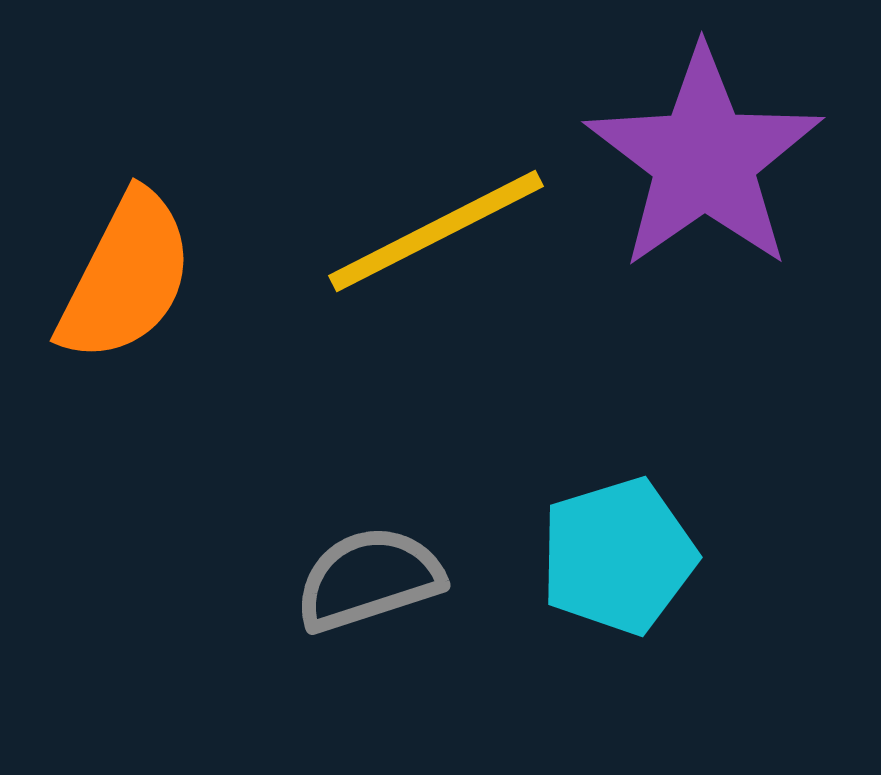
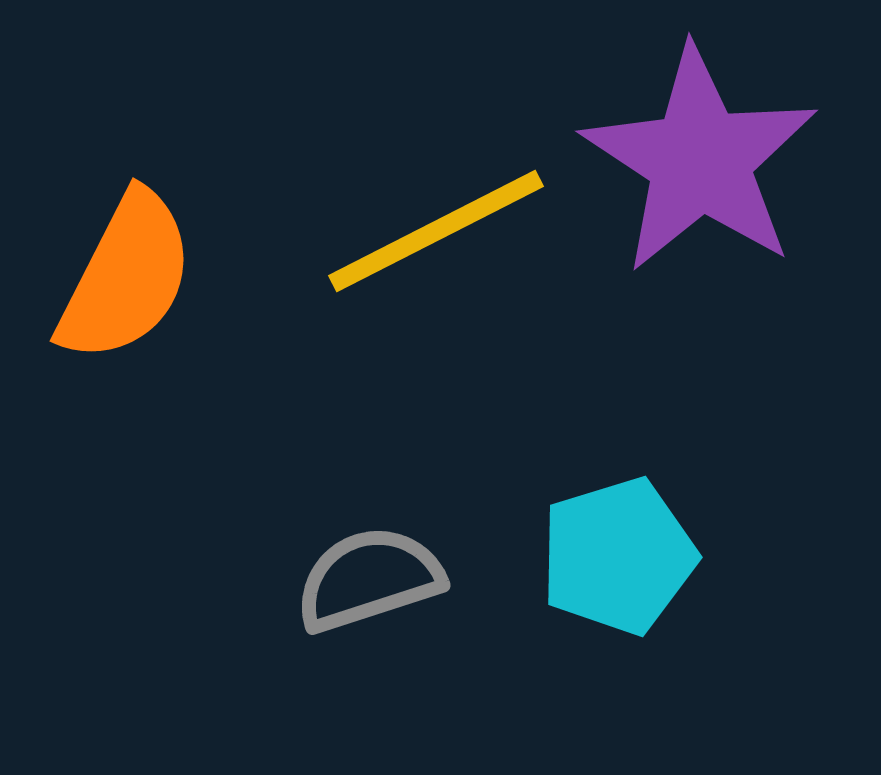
purple star: moved 4 px left, 1 px down; rotated 4 degrees counterclockwise
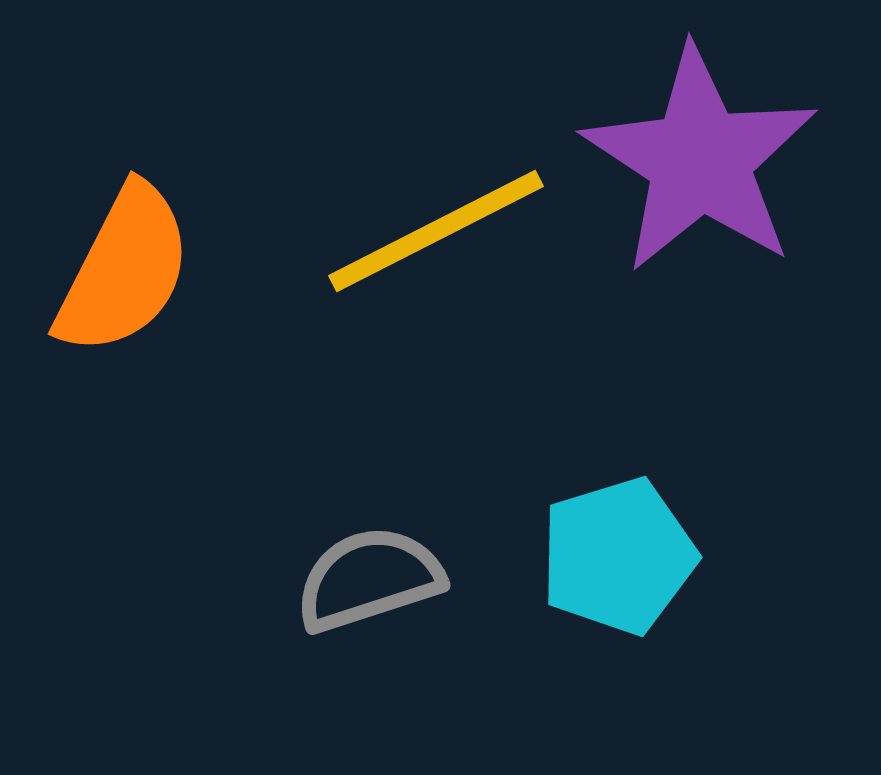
orange semicircle: moved 2 px left, 7 px up
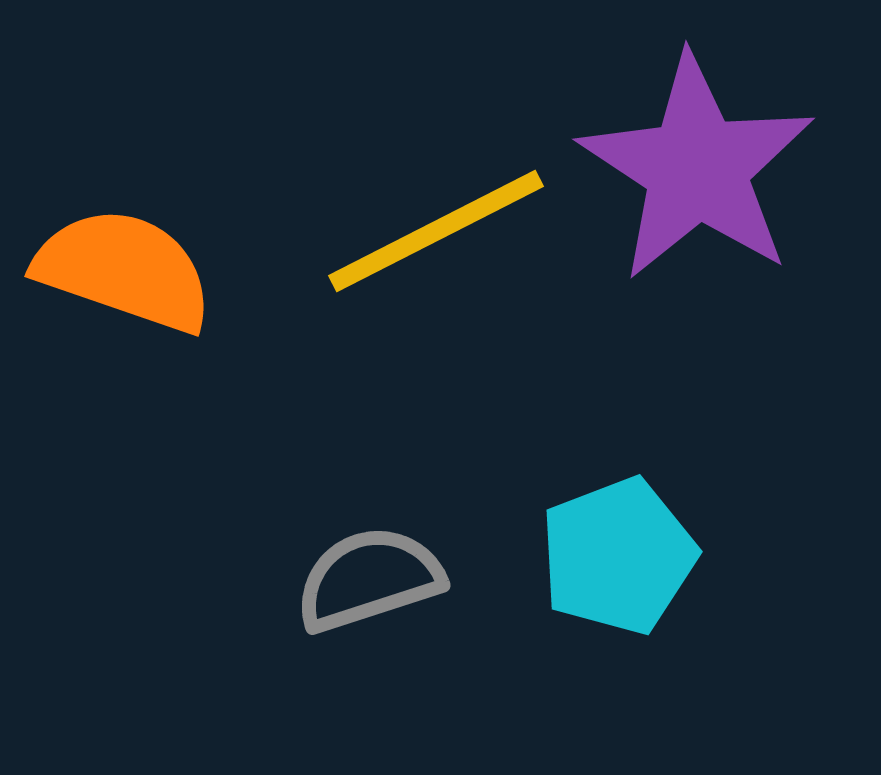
purple star: moved 3 px left, 8 px down
orange semicircle: rotated 98 degrees counterclockwise
cyan pentagon: rotated 4 degrees counterclockwise
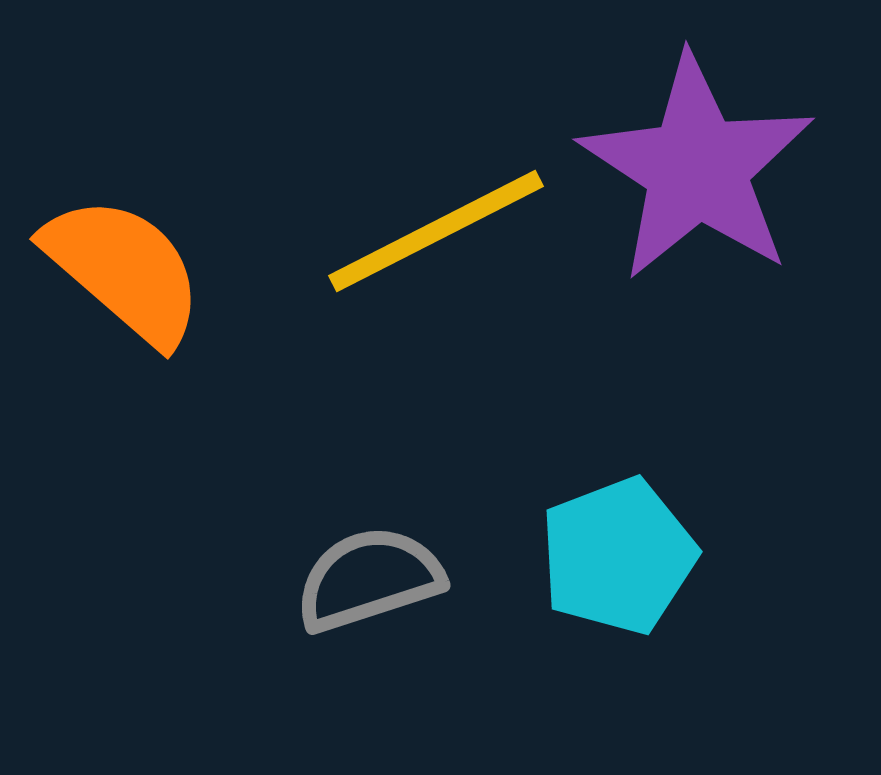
orange semicircle: rotated 22 degrees clockwise
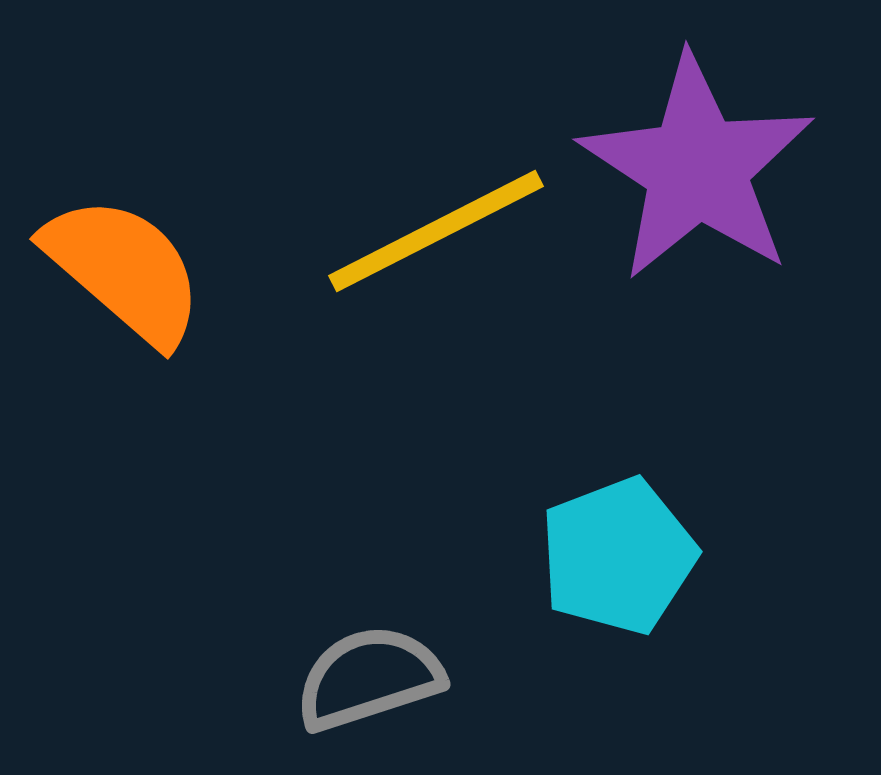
gray semicircle: moved 99 px down
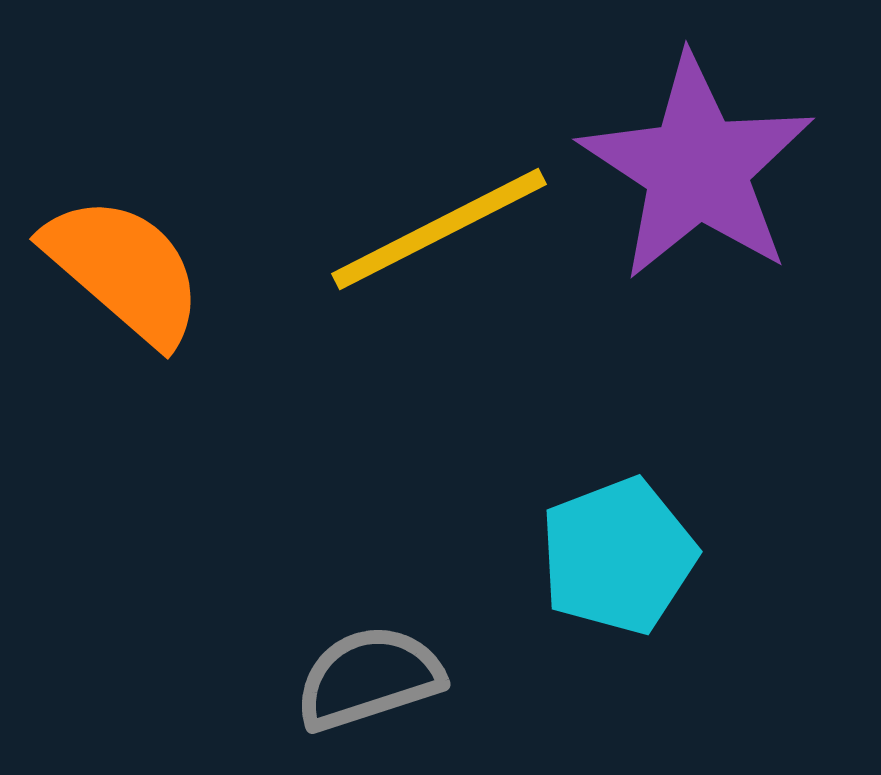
yellow line: moved 3 px right, 2 px up
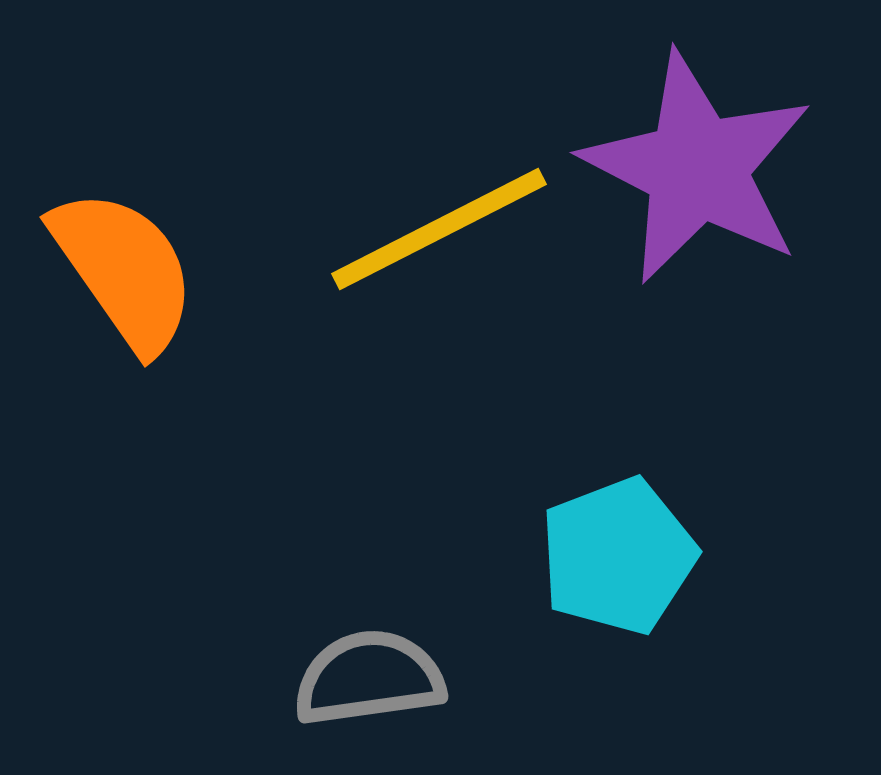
purple star: rotated 6 degrees counterclockwise
orange semicircle: rotated 14 degrees clockwise
gray semicircle: rotated 10 degrees clockwise
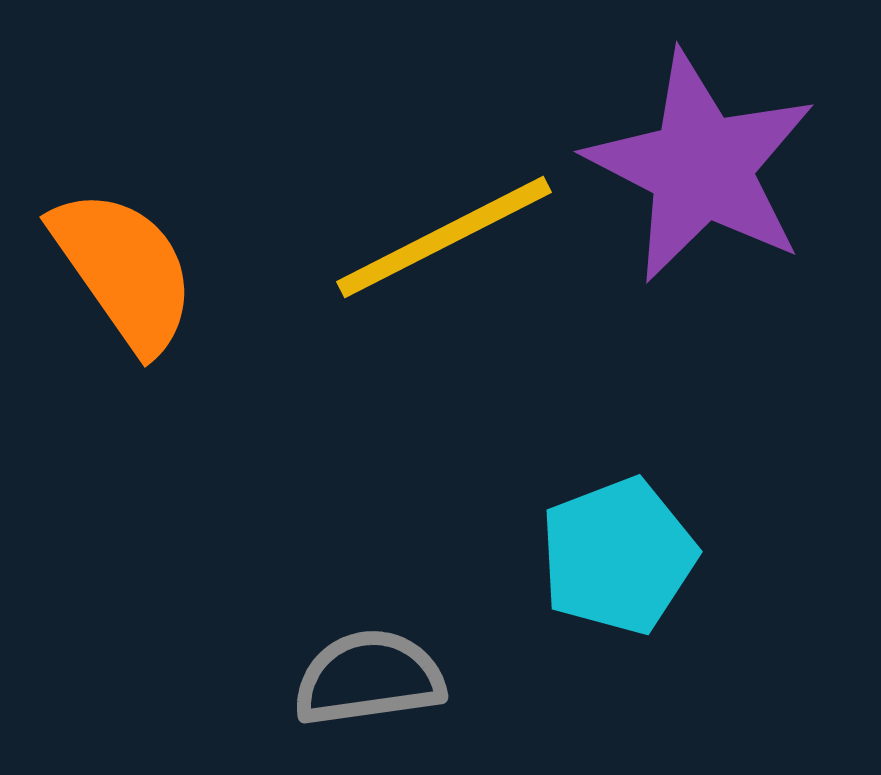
purple star: moved 4 px right, 1 px up
yellow line: moved 5 px right, 8 px down
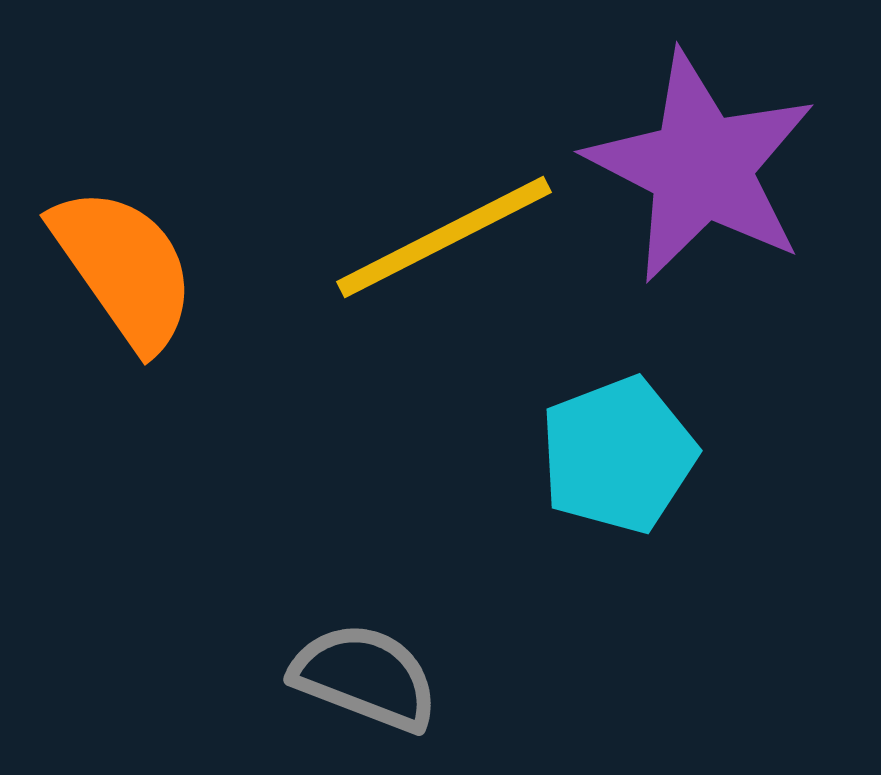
orange semicircle: moved 2 px up
cyan pentagon: moved 101 px up
gray semicircle: moved 4 px left, 1 px up; rotated 29 degrees clockwise
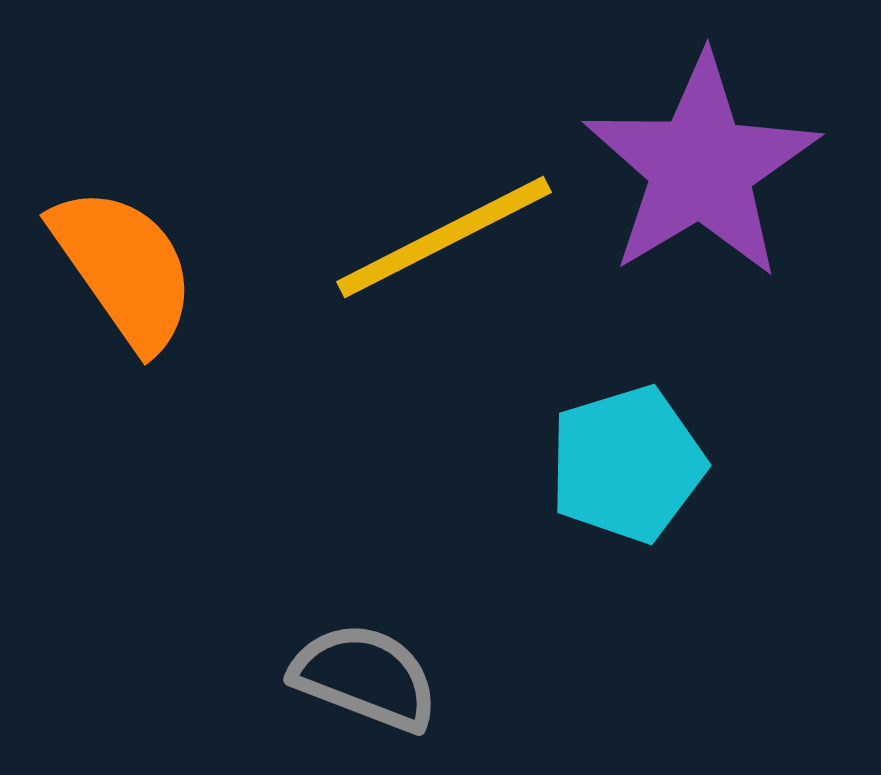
purple star: rotated 14 degrees clockwise
cyan pentagon: moved 9 px right, 9 px down; rotated 4 degrees clockwise
